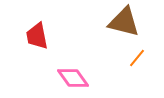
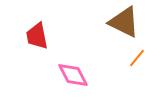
brown triangle: rotated 12 degrees clockwise
pink diamond: moved 3 px up; rotated 8 degrees clockwise
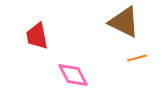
orange line: rotated 36 degrees clockwise
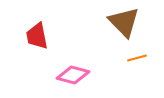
brown triangle: rotated 20 degrees clockwise
pink diamond: rotated 48 degrees counterclockwise
